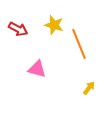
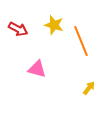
orange line: moved 2 px right, 3 px up
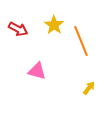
yellow star: rotated 18 degrees clockwise
pink triangle: moved 2 px down
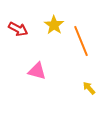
yellow arrow: rotated 80 degrees counterclockwise
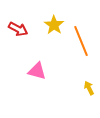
yellow arrow: rotated 16 degrees clockwise
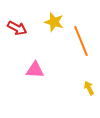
yellow star: moved 3 px up; rotated 18 degrees counterclockwise
red arrow: moved 1 px left, 1 px up
pink triangle: moved 2 px left, 1 px up; rotated 12 degrees counterclockwise
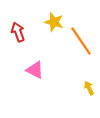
red arrow: moved 1 px right, 4 px down; rotated 138 degrees counterclockwise
orange line: rotated 12 degrees counterclockwise
pink triangle: rotated 24 degrees clockwise
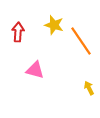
yellow star: moved 3 px down
red arrow: rotated 24 degrees clockwise
pink triangle: rotated 12 degrees counterclockwise
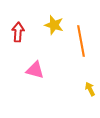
orange line: rotated 24 degrees clockwise
yellow arrow: moved 1 px right, 1 px down
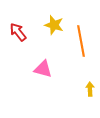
red arrow: rotated 42 degrees counterclockwise
pink triangle: moved 8 px right, 1 px up
yellow arrow: rotated 24 degrees clockwise
